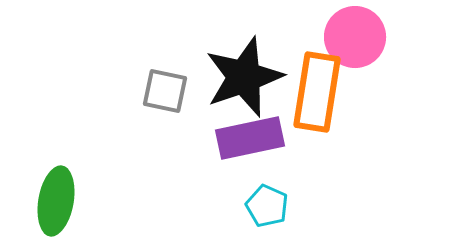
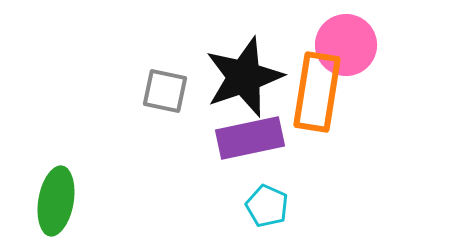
pink circle: moved 9 px left, 8 px down
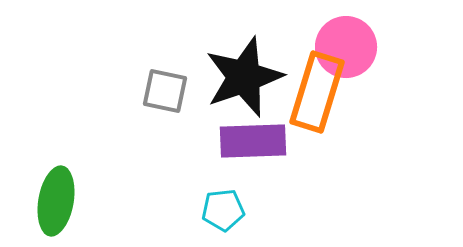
pink circle: moved 2 px down
orange rectangle: rotated 8 degrees clockwise
purple rectangle: moved 3 px right, 3 px down; rotated 10 degrees clockwise
cyan pentagon: moved 44 px left, 4 px down; rotated 30 degrees counterclockwise
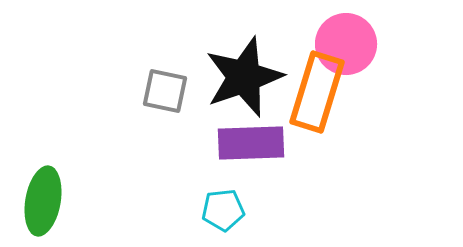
pink circle: moved 3 px up
purple rectangle: moved 2 px left, 2 px down
green ellipse: moved 13 px left
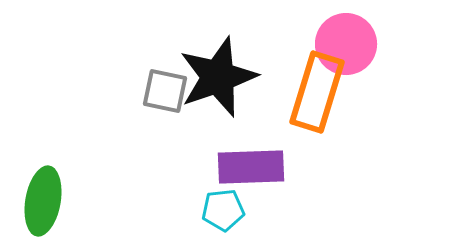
black star: moved 26 px left
purple rectangle: moved 24 px down
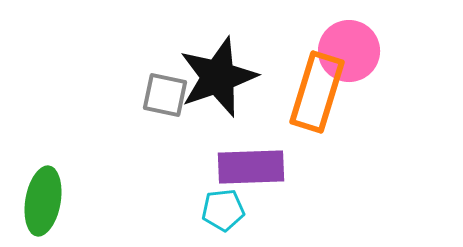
pink circle: moved 3 px right, 7 px down
gray square: moved 4 px down
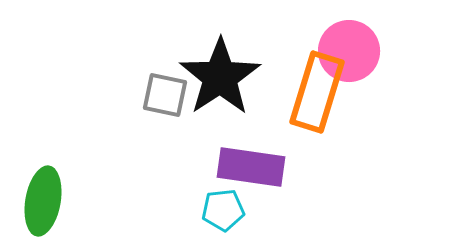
black star: moved 2 px right; rotated 14 degrees counterclockwise
purple rectangle: rotated 10 degrees clockwise
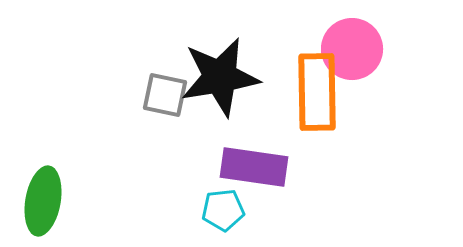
pink circle: moved 3 px right, 2 px up
black star: rotated 24 degrees clockwise
orange rectangle: rotated 18 degrees counterclockwise
purple rectangle: moved 3 px right
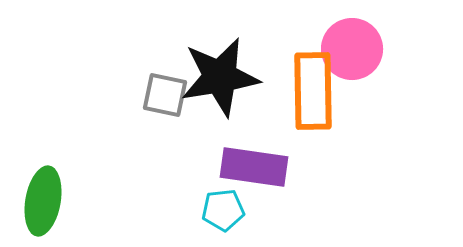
orange rectangle: moved 4 px left, 1 px up
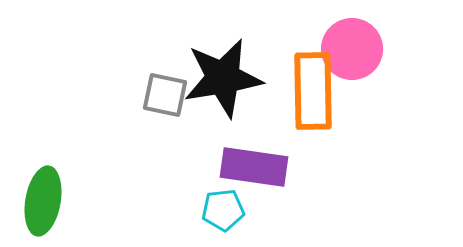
black star: moved 3 px right, 1 px down
